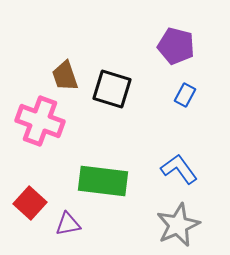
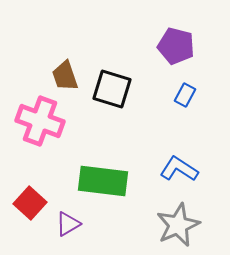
blue L-shape: rotated 21 degrees counterclockwise
purple triangle: rotated 20 degrees counterclockwise
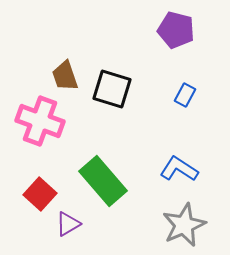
purple pentagon: moved 16 px up
green rectangle: rotated 42 degrees clockwise
red square: moved 10 px right, 9 px up
gray star: moved 6 px right
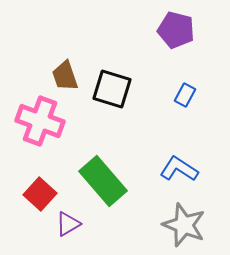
gray star: rotated 27 degrees counterclockwise
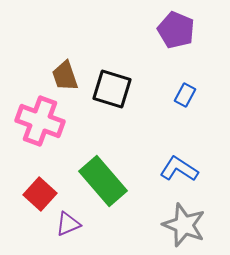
purple pentagon: rotated 9 degrees clockwise
purple triangle: rotated 8 degrees clockwise
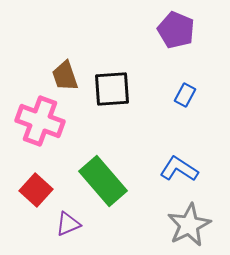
black square: rotated 21 degrees counterclockwise
red square: moved 4 px left, 4 px up
gray star: moved 5 px right; rotated 24 degrees clockwise
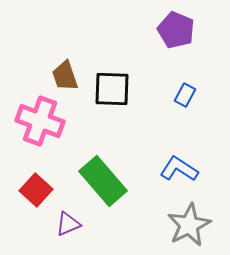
black square: rotated 6 degrees clockwise
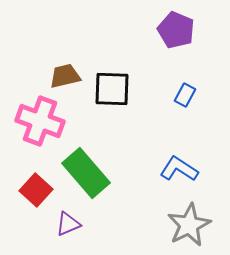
brown trapezoid: rotated 96 degrees clockwise
green rectangle: moved 17 px left, 8 px up
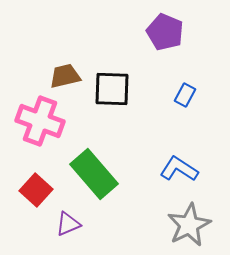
purple pentagon: moved 11 px left, 2 px down
green rectangle: moved 8 px right, 1 px down
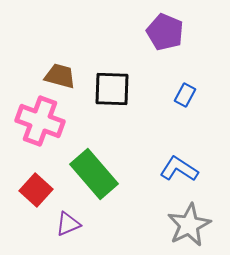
brown trapezoid: moved 5 px left; rotated 28 degrees clockwise
